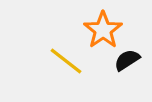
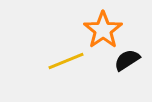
yellow line: rotated 60 degrees counterclockwise
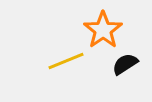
black semicircle: moved 2 px left, 4 px down
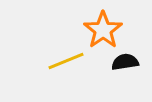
black semicircle: moved 2 px up; rotated 24 degrees clockwise
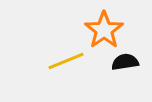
orange star: moved 1 px right
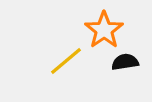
yellow line: rotated 18 degrees counterclockwise
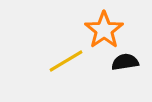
yellow line: rotated 9 degrees clockwise
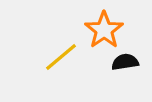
yellow line: moved 5 px left, 4 px up; rotated 9 degrees counterclockwise
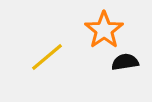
yellow line: moved 14 px left
